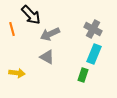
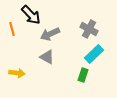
gray cross: moved 4 px left
cyan rectangle: rotated 24 degrees clockwise
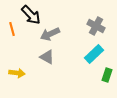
gray cross: moved 7 px right, 3 px up
green rectangle: moved 24 px right
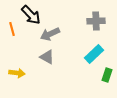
gray cross: moved 5 px up; rotated 30 degrees counterclockwise
